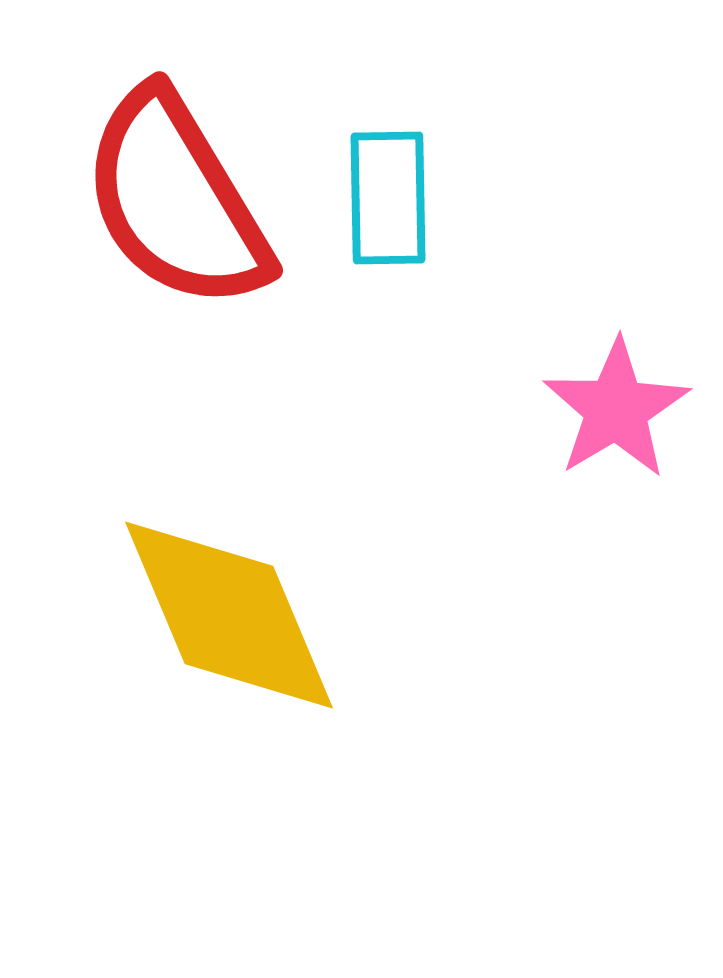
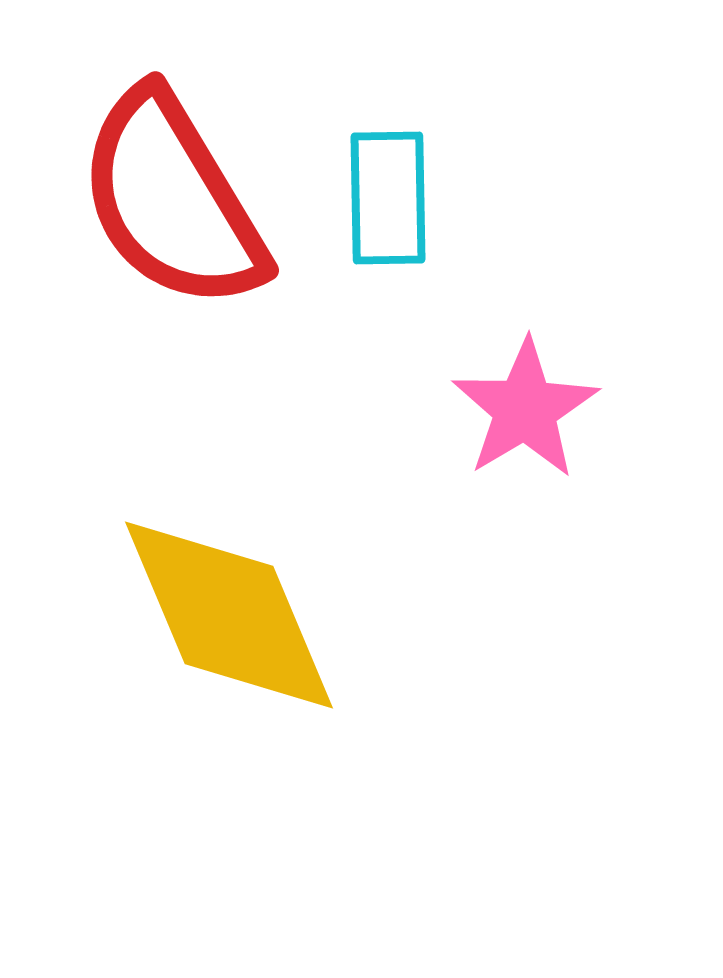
red semicircle: moved 4 px left
pink star: moved 91 px left
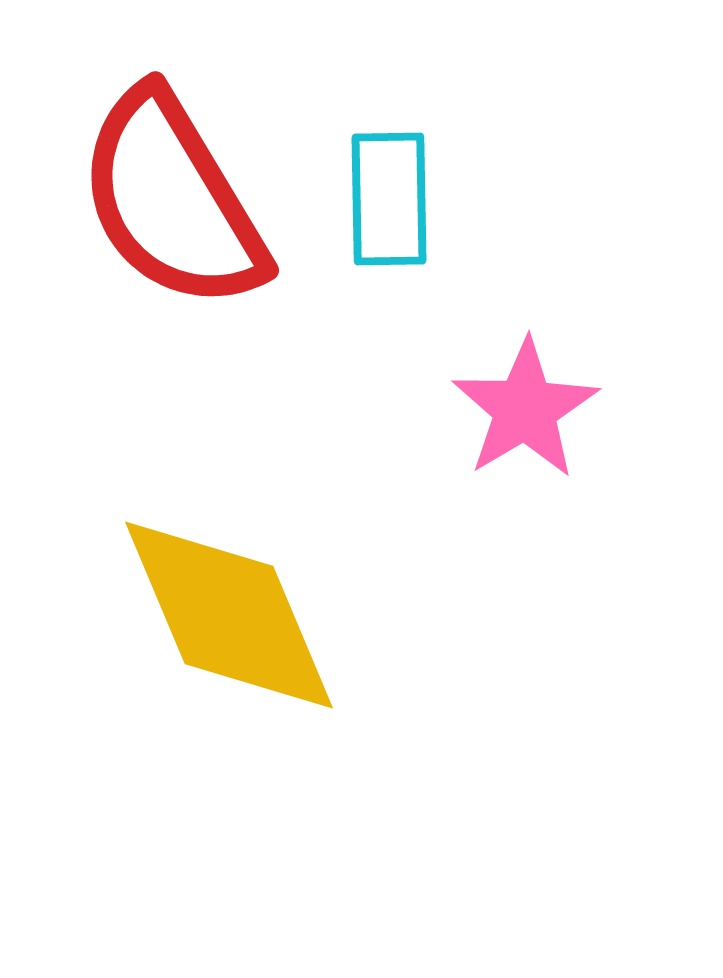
cyan rectangle: moved 1 px right, 1 px down
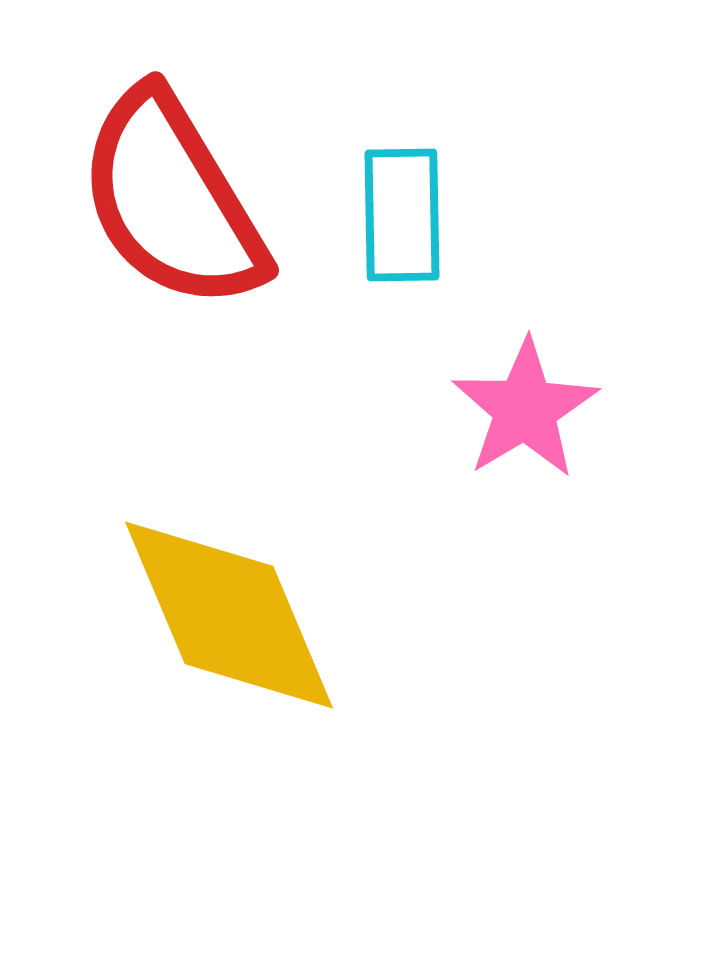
cyan rectangle: moved 13 px right, 16 px down
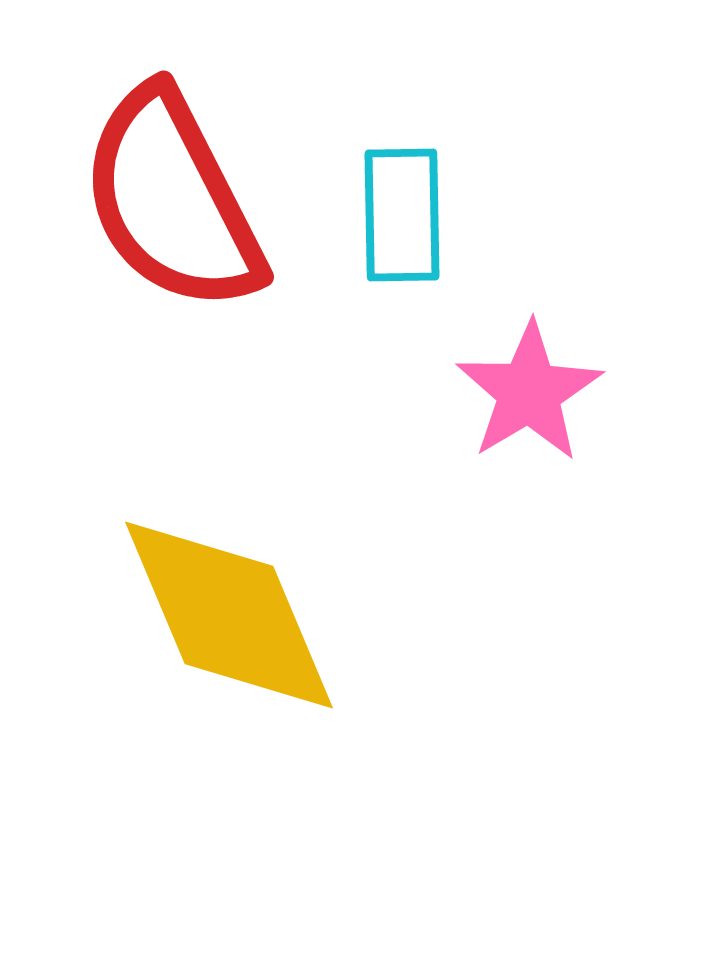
red semicircle: rotated 4 degrees clockwise
pink star: moved 4 px right, 17 px up
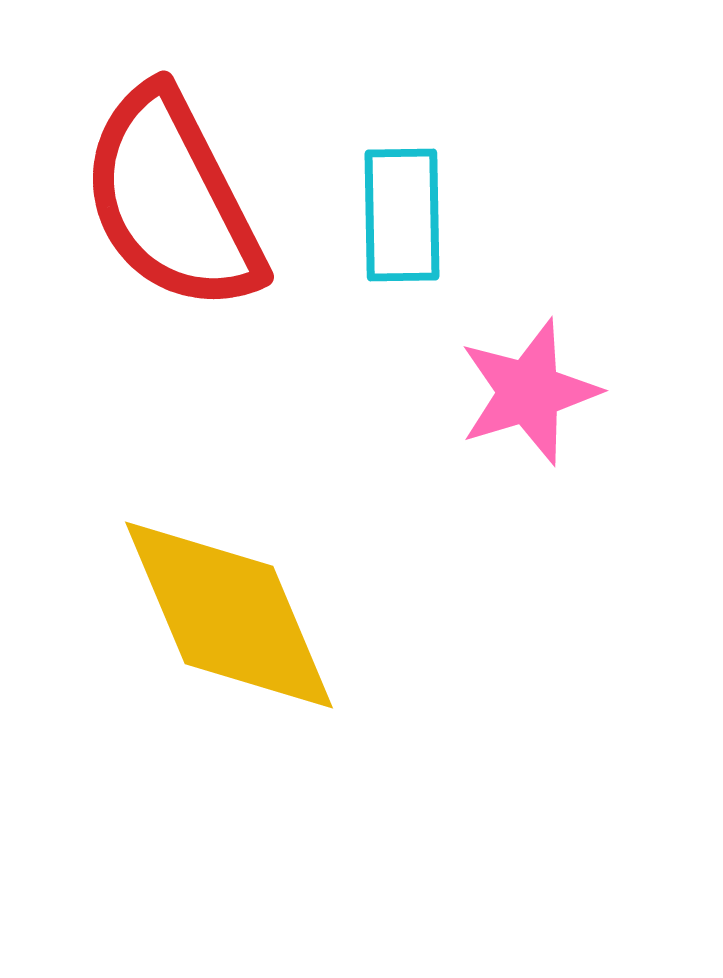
pink star: rotated 14 degrees clockwise
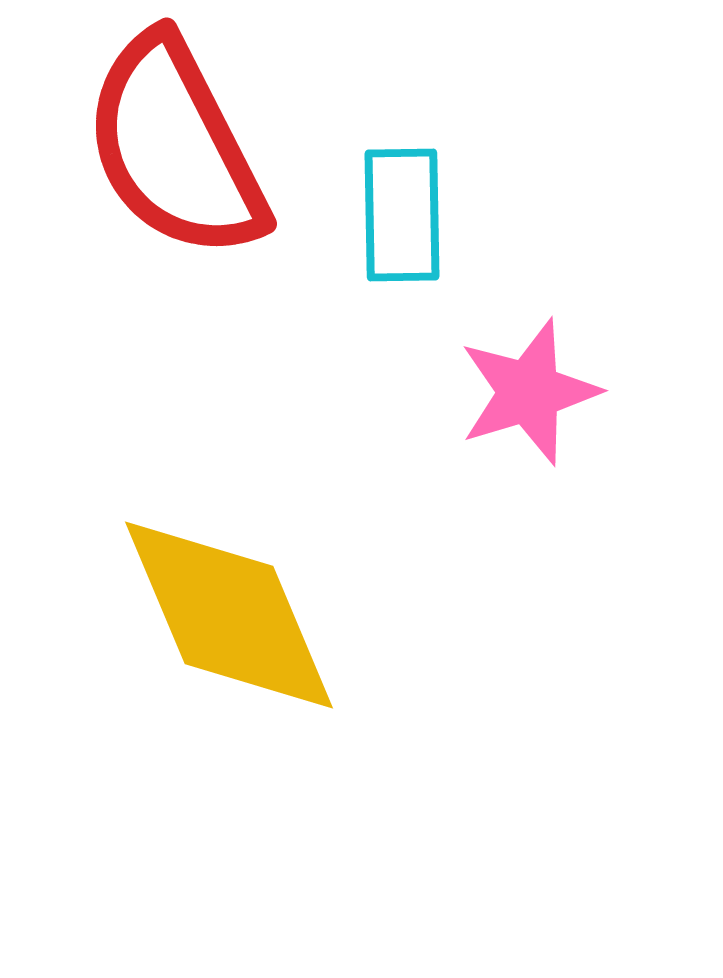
red semicircle: moved 3 px right, 53 px up
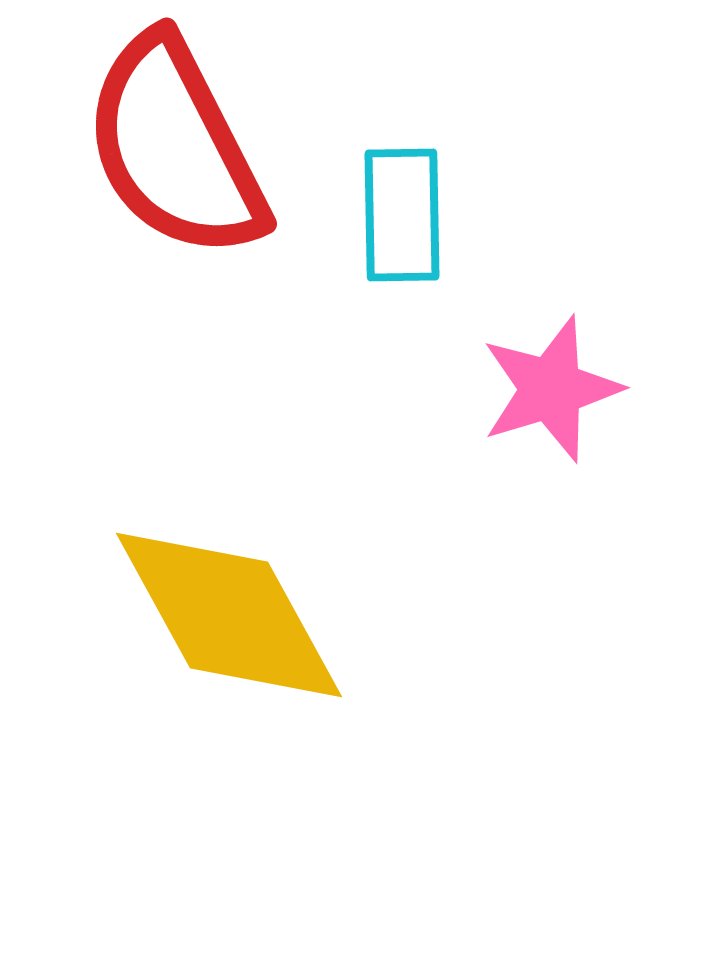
pink star: moved 22 px right, 3 px up
yellow diamond: rotated 6 degrees counterclockwise
